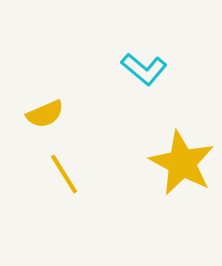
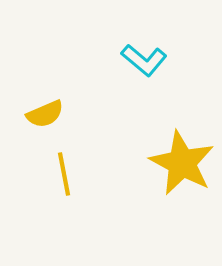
cyan L-shape: moved 9 px up
yellow line: rotated 21 degrees clockwise
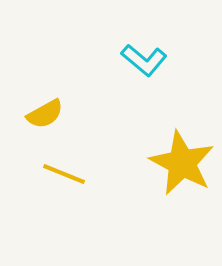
yellow semicircle: rotated 6 degrees counterclockwise
yellow line: rotated 57 degrees counterclockwise
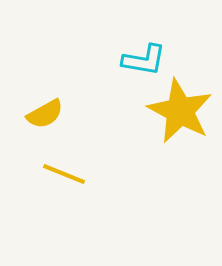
cyan L-shape: rotated 30 degrees counterclockwise
yellow star: moved 2 px left, 52 px up
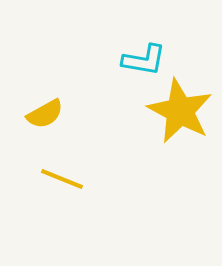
yellow line: moved 2 px left, 5 px down
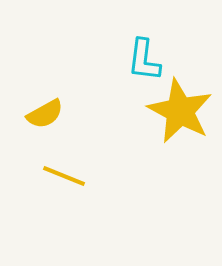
cyan L-shape: rotated 87 degrees clockwise
yellow line: moved 2 px right, 3 px up
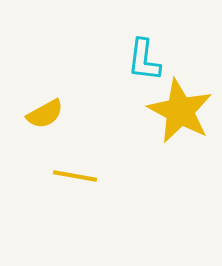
yellow line: moved 11 px right; rotated 12 degrees counterclockwise
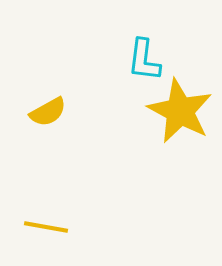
yellow semicircle: moved 3 px right, 2 px up
yellow line: moved 29 px left, 51 px down
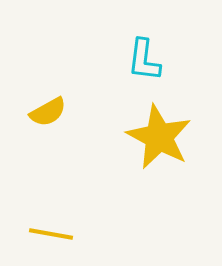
yellow star: moved 21 px left, 26 px down
yellow line: moved 5 px right, 7 px down
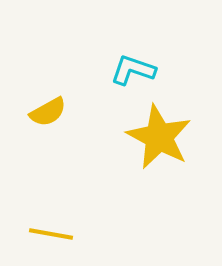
cyan L-shape: moved 11 px left, 10 px down; rotated 102 degrees clockwise
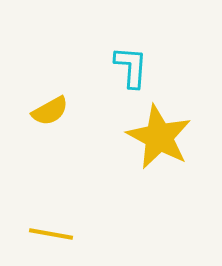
cyan L-shape: moved 2 px left, 3 px up; rotated 75 degrees clockwise
yellow semicircle: moved 2 px right, 1 px up
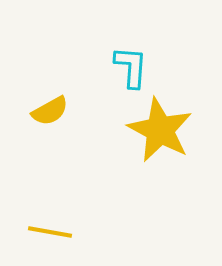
yellow star: moved 1 px right, 7 px up
yellow line: moved 1 px left, 2 px up
